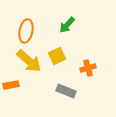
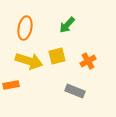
orange ellipse: moved 1 px left, 3 px up
yellow square: rotated 12 degrees clockwise
yellow arrow: rotated 24 degrees counterclockwise
orange cross: moved 7 px up; rotated 14 degrees counterclockwise
gray rectangle: moved 9 px right
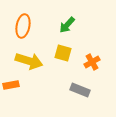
orange ellipse: moved 2 px left, 2 px up
yellow square: moved 6 px right, 3 px up; rotated 30 degrees clockwise
orange cross: moved 4 px right, 1 px down
gray rectangle: moved 5 px right, 1 px up
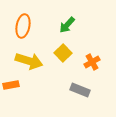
yellow square: rotated 30 degrees clockwise
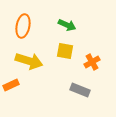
green arrow: rotated 108 degrees counterclockwise
yellow square: moved 2 px right, 2 px up; rotated 36 degrees counterclockwise
orange rectangle: rotated 14 degrees counterclockwise
